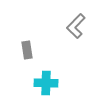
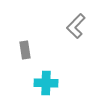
gray rectangle: moved 2 px left
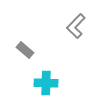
gray rectangle: rotated 42 degrees counterclockwise
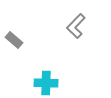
gray rectangle: moved 11 px left, 10 px up
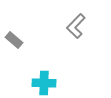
cyan cross: moved 2 px left
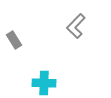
gray rectangle: rotated 18 degrees clockwise
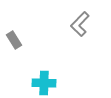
gray L-shape: moved 4 px right, 2 px up
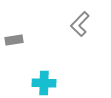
gray rectangle: rotated 66 degrees counterclockwise
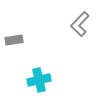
cyan cross: moved 5 px left, 3 px up; rotated 15 degrees counterclockwise
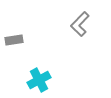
cyan cross: rotated 15 degrees counterclockwise
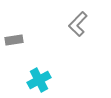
gray L-shape: moved 2 px left
